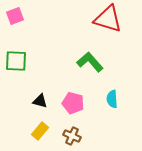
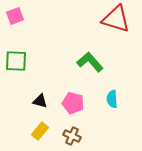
red triangle: moved 8 px right
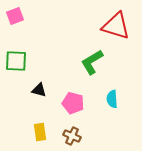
red triangle: moved 7 px down
green L-shape: moved 2 px right; rotated 80 degrees counterclockwise
black triangle: moved 1 px left, 11 px up
yellow rectangle: moved 1 px down; rotated 48 degrees counterclockwise
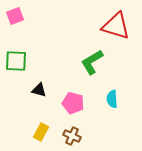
yellow rectangle: moved 1 px right; rotated 36 degrees clockwise
